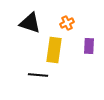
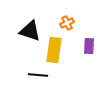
black triangle: moved 8 px down
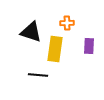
orange cross: rotated 24 degrees clockwise
black triangle: moved 1 px right, 1 px down
yellow rectangle: moved 1 px right, 1 px up
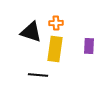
orange cross: moved 11 px left
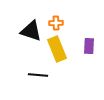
black triangle: moved 1 px up
yellow rectangle: moved 2 px right; rotated 30 degrees counterclockwise
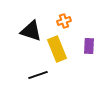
orange cross: moved 8 px right, 2 px up; rotated 16 degrees counterclockwise
black line: rotated 24 degrees counterclockwise
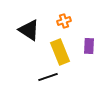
black triangle: moved 2 px left, 1 px up; rotated 15 degrees clockwise
yellow rectangle: moved 3 px right, 3 px down
black line: moved 10 px right, 2 px down
